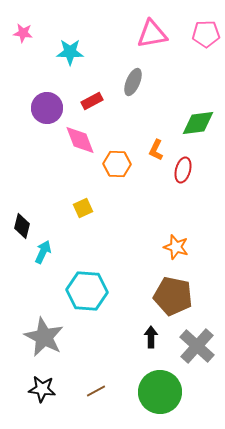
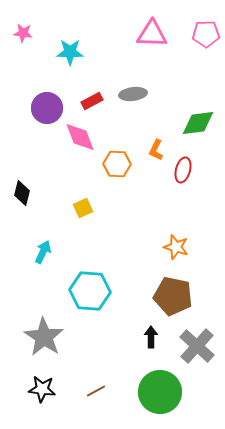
pink triangle: rotated 12 degrees clockwise
gray ellipse: moved 12 px down; rotated 60 degrees clockwise
pink diamond: moved 3 px up
black diamond: moved 33 px up
cyan hexagon: moved 3 px right
gray star: rotated 6 degrees clockwise
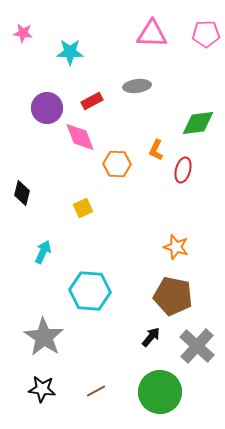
gray ellipse: moved 4 px right, 8 px up
black arrow: rotated 40 degrees clockwise
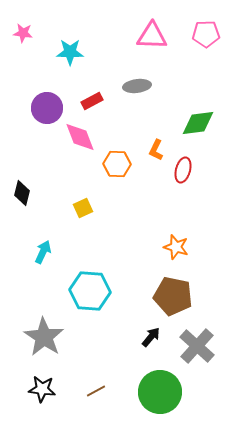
pink triangle: moved 2 px down
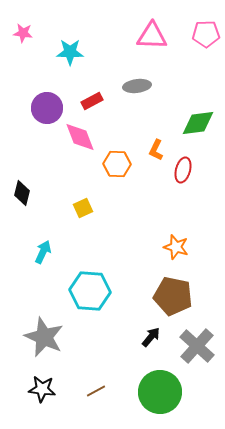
gray star: rotated 9 degrees counterclockwise
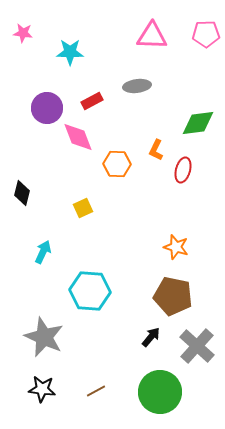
pink diamond: moved 2 px left
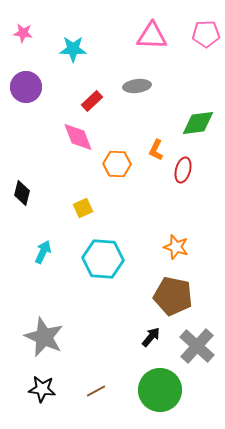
cyan star: moved 3 px right, 3 px up
red rectangle: rotated 15 degrees counterclockwise
purple circle: moved 21 px left, 21 px up
cyan hexagon: moved 13 px right, 32 px up
green circle: moved 2 px up
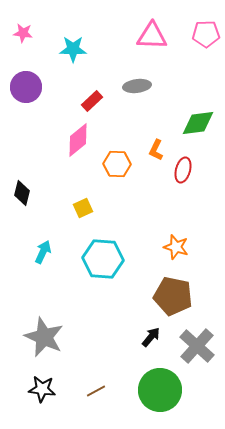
pink diamond: moved 3 px down; rotated 72 degrees clockwise
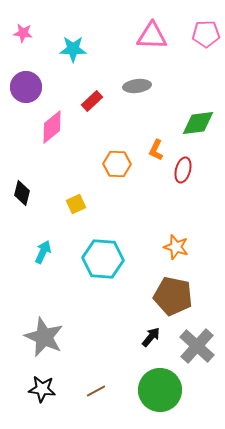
pink diamond: moved 26 px left, 13 px up
yellow square: moved 7 px left, 4 px up
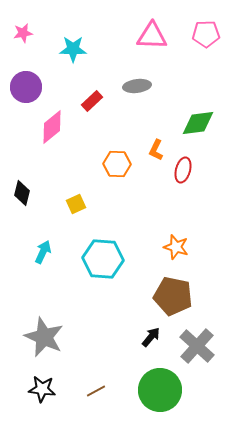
pink star: rotated 18 degrees counterclockwise
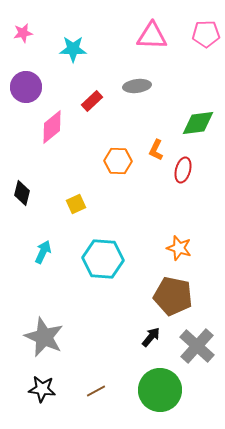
orange hexagon: moved 1 px right, 3 px up
orange star: moved 3 px right, 1 px down
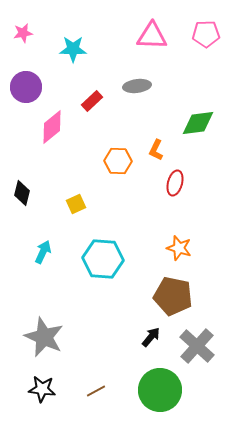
red ellipse: moved 8 px left, 13 px down
